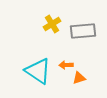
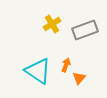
gray rectangle: moved 2 px right, 1 px up; rotated 15 degrees counterclockwise
orange arrow: rotated 112 degrees clockwise
orange triangle: rotated 32 degrees counterclockwise
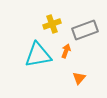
yellow cross: rotated 12 degrees clockwise
orange arrow: moved 14 px up
cyan triangle: moved 16 px up; rotated 44 degrees counterclockwise
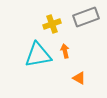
gray rectangle: moved 1 px right, 13 px up
orange arrow: moved 1 px left; rotated 32 degrees counterclockwise
orange triangle: rotated 40 degrees counterclockwise
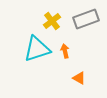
gray rectangle: moved 2 px down
yellow cross: moved 3 px up; rotated 18 degrees counterclockwise
cyan triangle: moved 1 px left, 6 px up; rotated 8 degrees counterclockwise
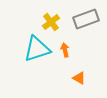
yellow cross: moved 1 px left, 1 px down
orange arrow: moved 1 px up
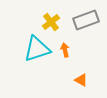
gray rectangle: moved 1 px down
orange triangle: moved 2 px right, 2 px down
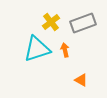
gray rectangle: moved 3 px left, 3 px down
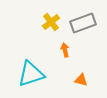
cyan triangle: moved 6 px left, 25 px down
orange triangle: rotated 16 degrees counterclockwise
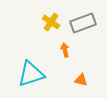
yellow cross: rotated 18 degrees counterclockwise
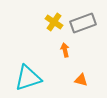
yellow cross: moved 3 px right
cyan triangle: moved 3 px left, 4 px down
